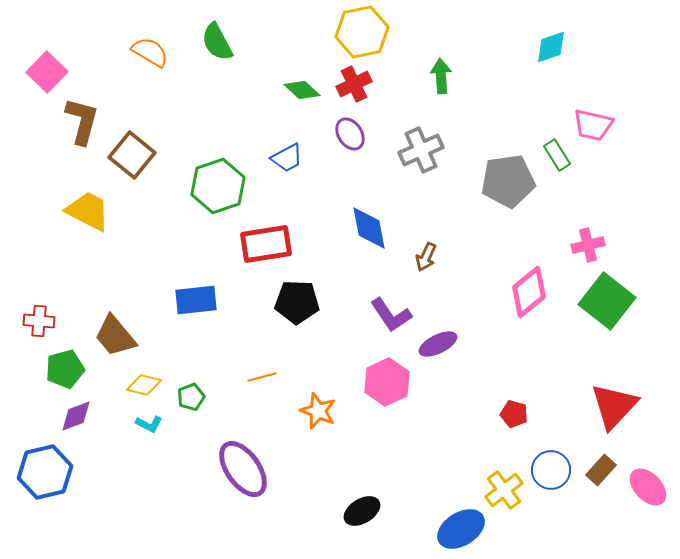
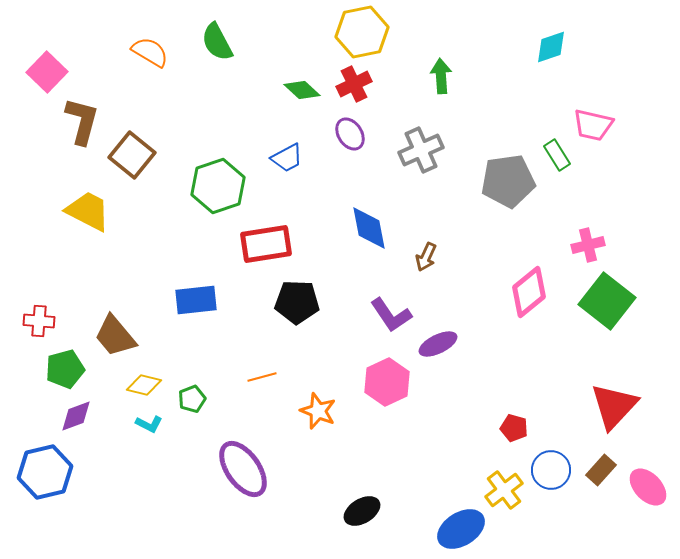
green pentagon at (191, 397): moved 1 px right, 2 px down
red pentagon at (514, 414): moved 14 px down
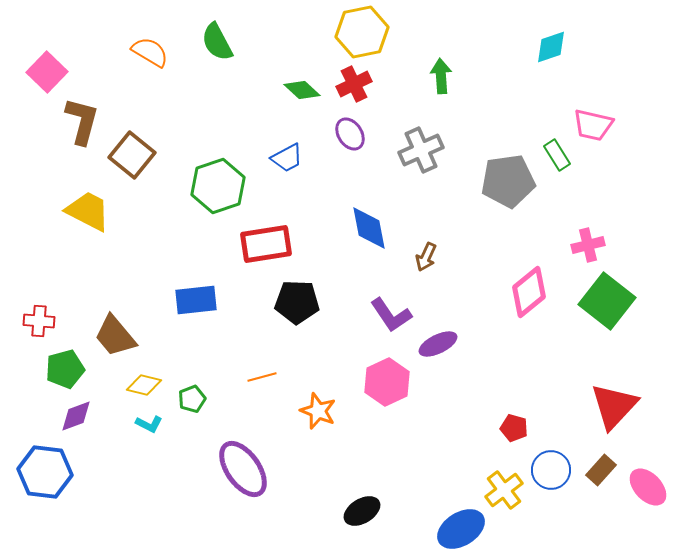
blue hexagon at (45, 472): rotated 20 degrees clockwise
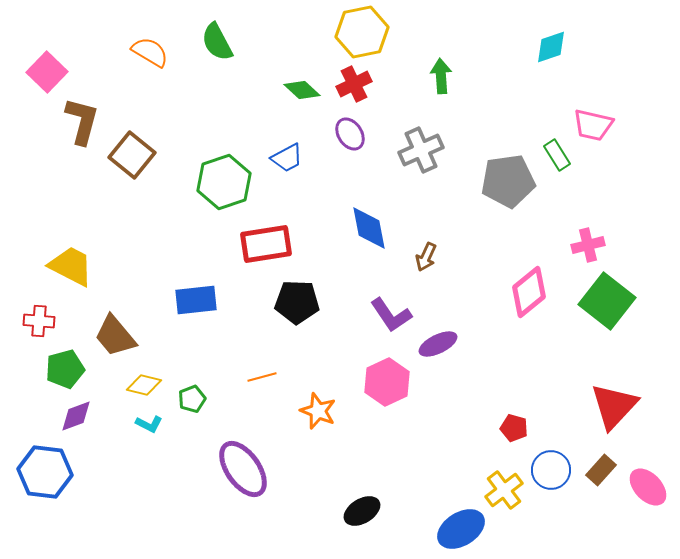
green hexagon at (218, 186): moved 6 px right, 4 px up
yellow trapezoid at (88, 211): moved 17 px left, 55 px down
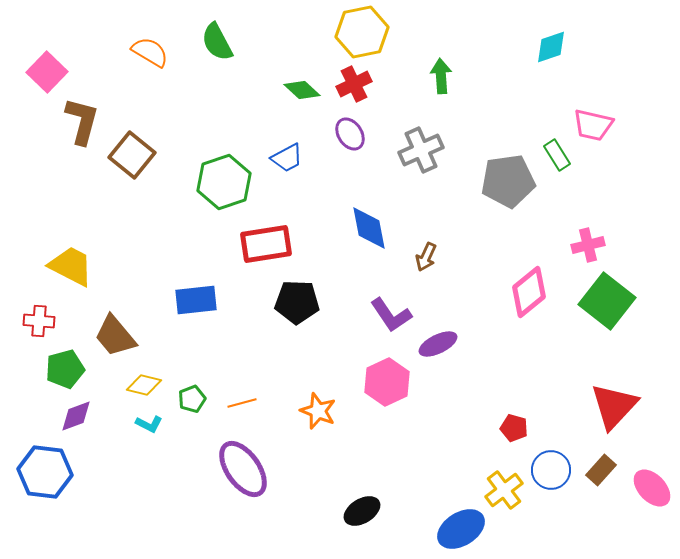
orange line at (262, 377): moved 20 px left, 26 px down
pink ellipse at (648, 487): moved 4 px right, 1 px down
